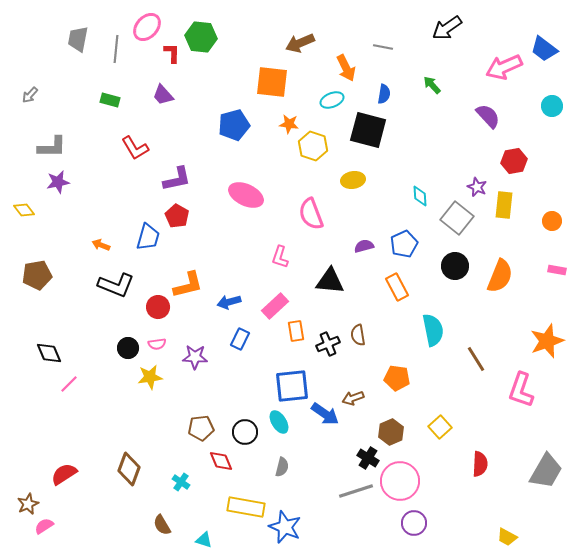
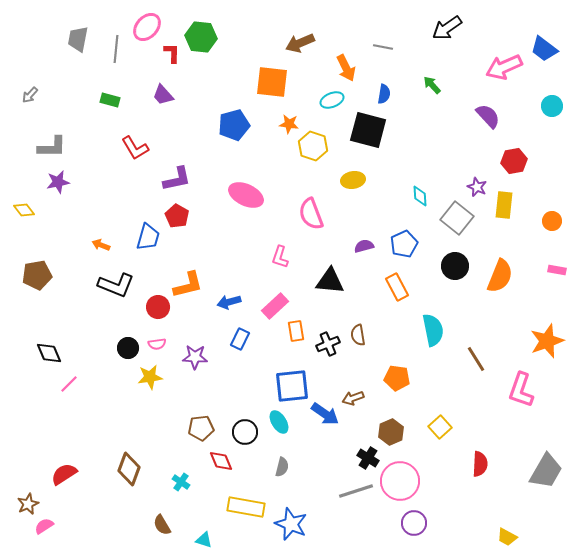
blue star at (285, 527): moved 6 px right, 3 px up
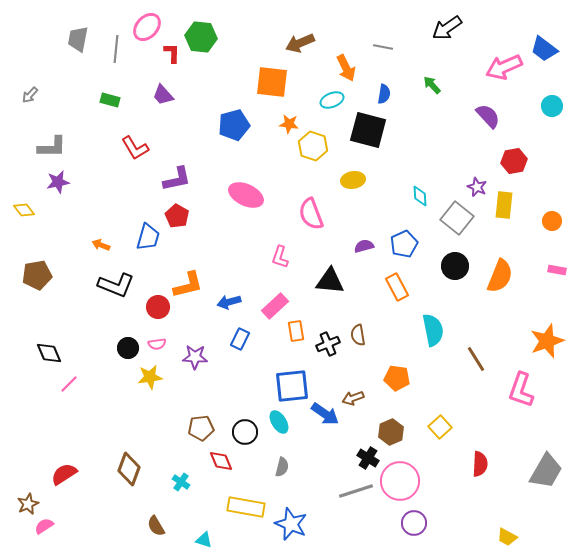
brown semicircle at (162, 525): moved 6 px left, 1 px down
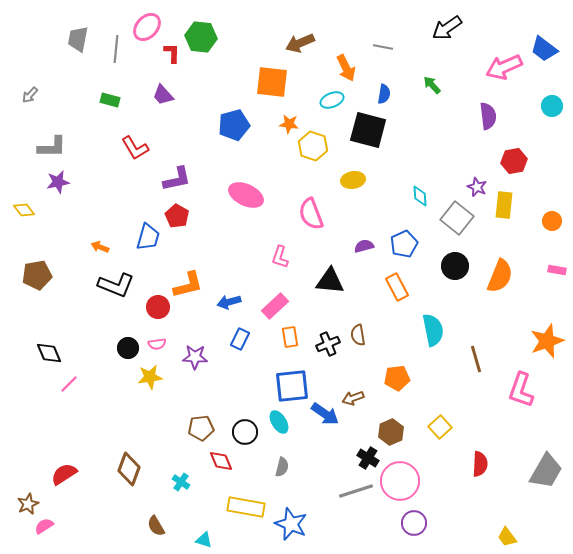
purple semicircle at (488, 116): rotated 36 degrees clockwise
orange arrow at (101, 245): moved 1 px left, 2 px down
orange rectangle at (296, 331): moved 6 px left, 6 px down
brown line at (476, 359): rotated 16 degrees clockwise
orange pentagon at (397, 378): rotated 15 degrees counterclockwise
yellow trapezoid at (507, 537): rotated 25 degrees clockwise
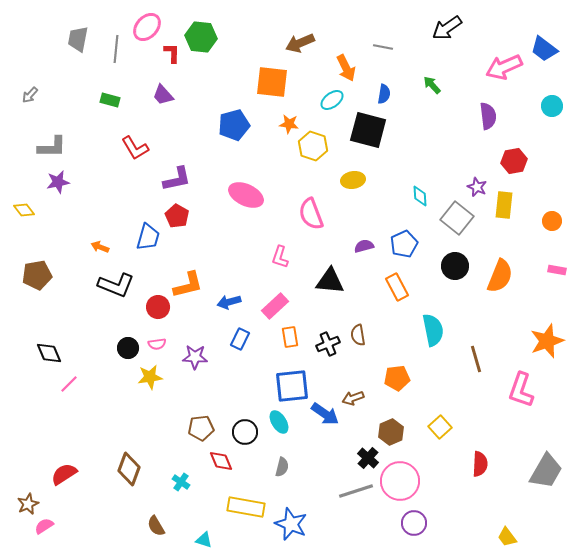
cyan ellipse at (332, 100): rotated 15 degrees counterclockwise
black cross at (368, 458): rotated 10 degrees clockwise
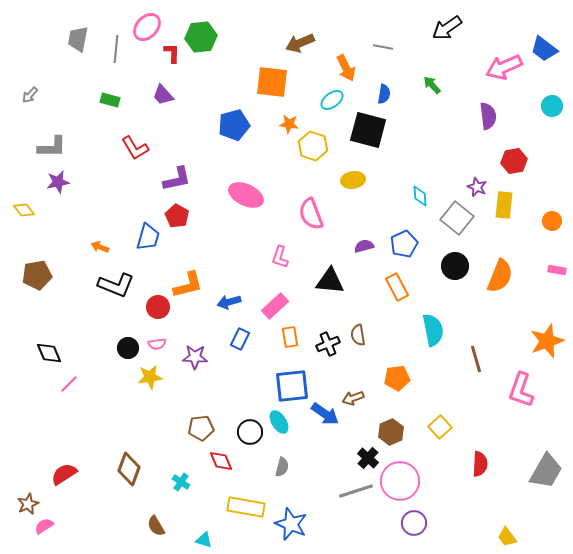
green hexagon at (201, 37): rotated 12 degrees counterclockwise
black circle at (245, 432): moved 5 px right
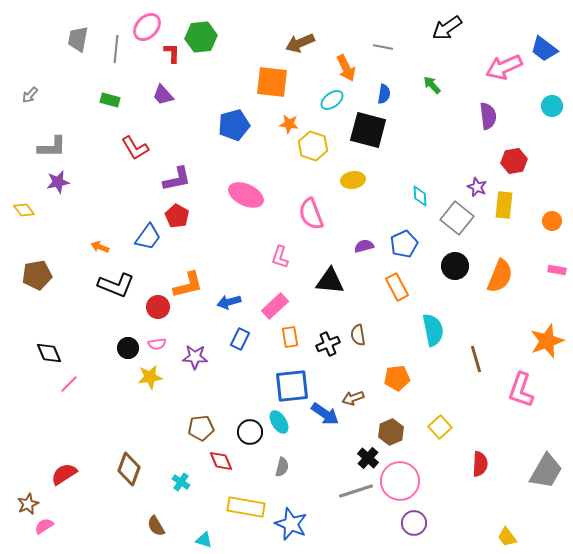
blue trapezoid at (148, 237): rotated 20 degrees clockwise
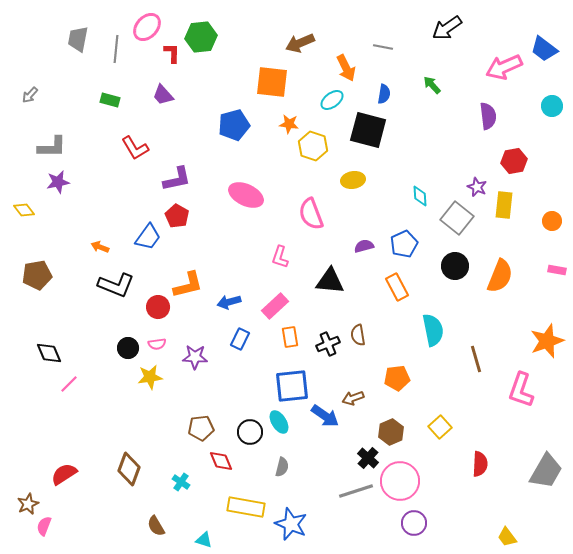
blue arrow at (325, 414): moved 2 px down
pink semicircle at (44, 526): rotated 36 degrees counterclockwise
